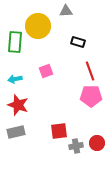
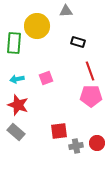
yellow circle: moved 1 px left
green rectangle: moved 1 px left, 1 px down
pink square: moved 7 px down
cyan arrow: moved 2 px right
gray rectangle: rotated 54 degrees clockwise
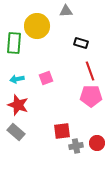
black rectangle: moved 3 px right, 1 px down
red square: moved 3 px right
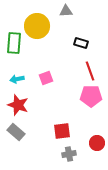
gray cross: moved 7 px left, 8 px down
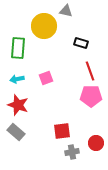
gray triangle: rotated 16 degrees clockwise
yellow circle: moved 7 px right
green rectangle: moved 4 px right, 5 px down
red circle: moved 1 px left
gray cross: moved 3 px right, 2 px up
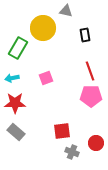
yellow circle: moved 1 px left, 2 px down
black rectangle: moved 4 px right, 8 px up; rotated 64 degrees clockwise
green rectangle: rotated 25 degrees clockwise
cyan arrow: moved 5 px left, 1 px up
red star: moved 3 px left, 2 px up; rotated 20 degrees counterclockwise
gray cross: rotated 32 degrees clockwise
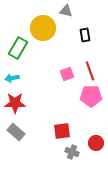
pink square: moved 21 px right, 4 px up
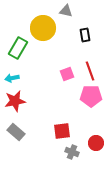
red star: moved 2 px up; rotated 10 degrees counterclockwise
